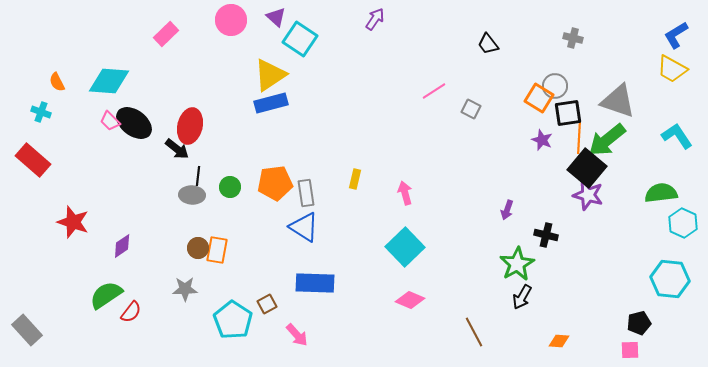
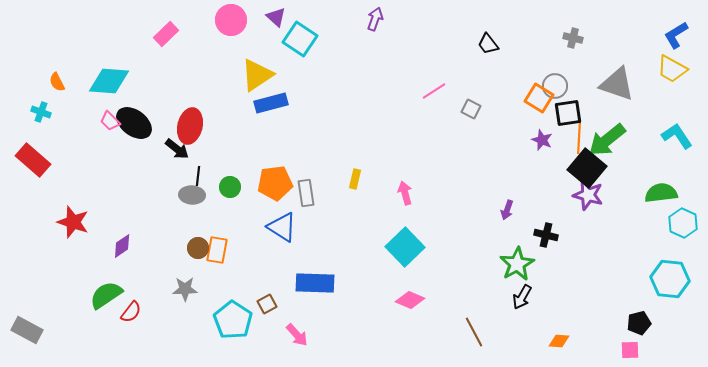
purple arrow at (375, 19): rotated 15 degrees counterclockwise
yellow triangle at (270, 75): moved 13 px left
gray triangle at (618, 101): moved 1 px left, 17 px up
blue triangle at (304, 227): moved 22 px left
gray rectangle at (27, 330): rotated 20 degrees counterclockwise
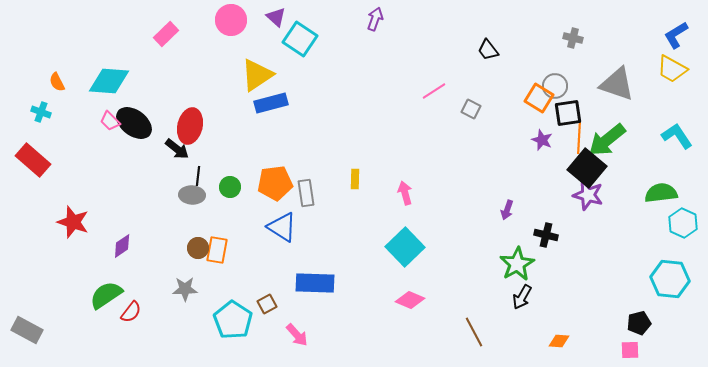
black trapezoid at (488, 44): moved 6 px down
yellow rectangle at (355, 179): rotated 12 degrees counterclockwise
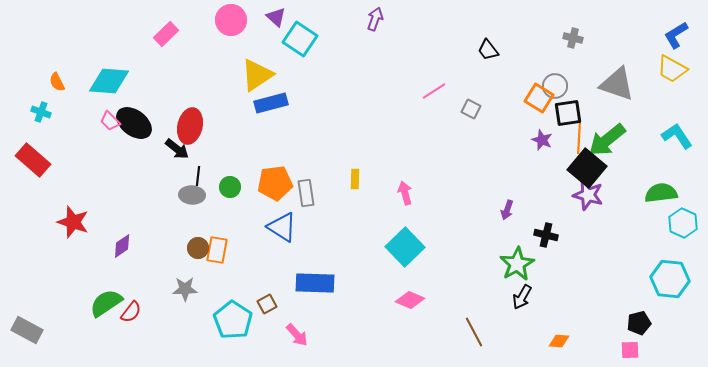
green semicircle at (106, 295): moved 8 px down
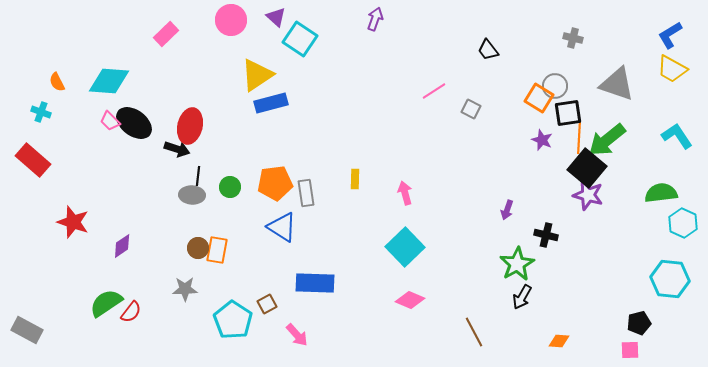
blue L-shape at (676, 35): moved 6 px left
black arrow at (177, 149): rotated 20 degrees counterclockwise
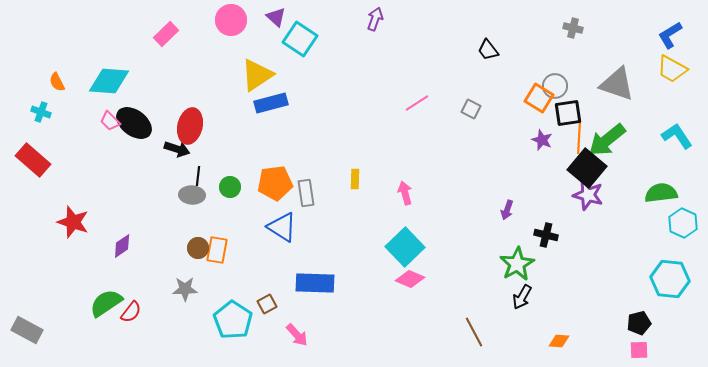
gray cross at (573, 38): moved 10 px up
pink line at (434, 91): moved 17 px left, 12 px down
pink diamond at (410, 300): moved 21 px up
pink square at (630, 350): moved 9 px right
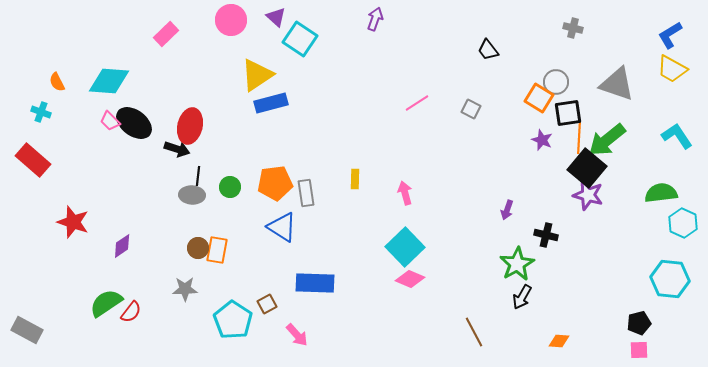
gray circle at (555, 86): moved 1 px right, 4 px up
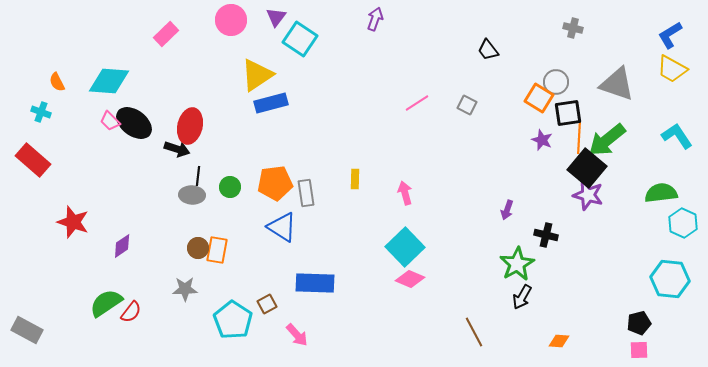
purple triangle at (276, 17): rotated 25 degrees clockwise
gray square at (471, 109): moved 4 px left, 4 px up
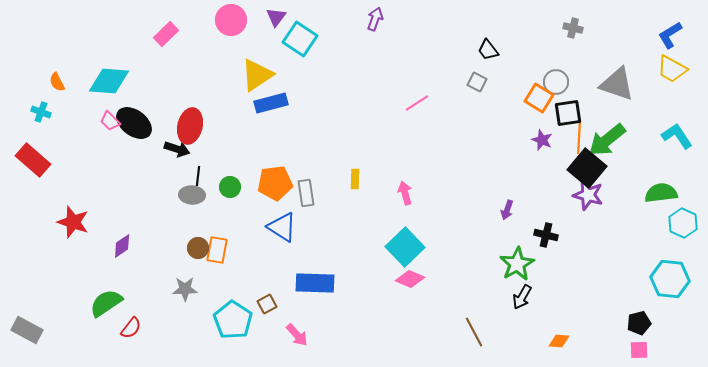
gray square at (467, 105): moved 10 px right, 23 px up
red semicircle at (131, 312): moved 16 px down
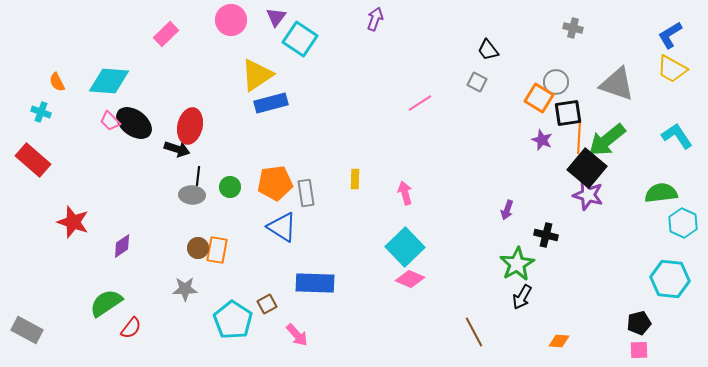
pink line at (417, 103): moved 3 px right
